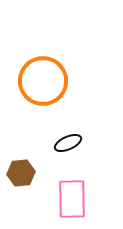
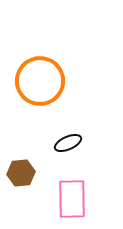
orange circle: moved 3 px left
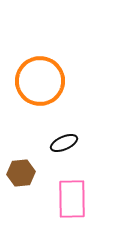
black ellipse: moved 4 px left
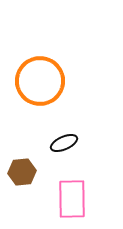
brown hexagon: moved 1 px right, 1 px up
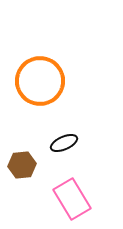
brown hexagon: moved 7 px up
pink rectangle: rotated 30 degrees counterclockwise
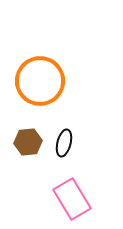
black ellipse: rotated 52 degrees counterclockwise
brown hexagon: moved 6 px right, 23 px up
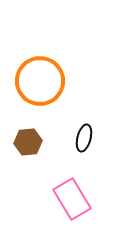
black ellipse: moved 20 px right, 5 px up
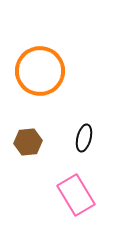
orange circle: moved 10 px up
pink rectangle: moved 4 px right, 4 px up
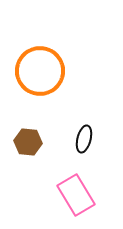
black ellipse: moved 1 px down
brown hexagon: rotated 12 degrees clockwise
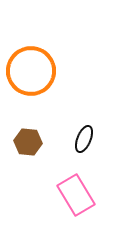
orange circle: moved 9 px left
black ellipse: rotated 8 degrees clockwise
